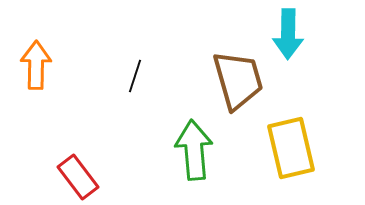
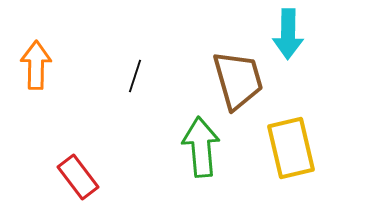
green arrow: moved 7 px right, 3 px up
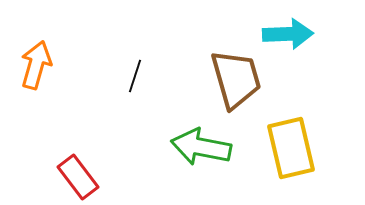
cyan arrow: rotated 93 degrees counterclockwise
orange arrow: rotated 15 degrees clockwise
brown trapezoid: moved 2 px left, 1 px up
green arrow: rotated 74 degrees counterclockwise
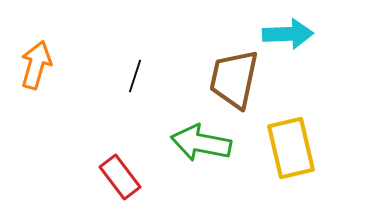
brown trapezoid: moved 2 px left; rotated 152 degrees counterclockwise
green arrow: moved 4 px up
red rectangle: moved 42 px right
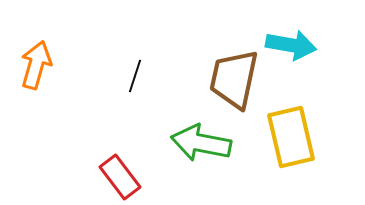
cyan arrow: moved 3 px right, 11 px down; rotated 12 degrees clockwise
yellow rectangle: moved 11 px up
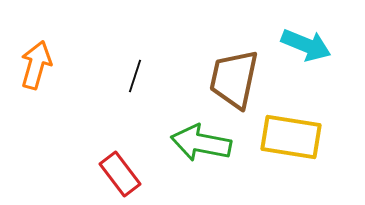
cyan arrow: moved 15 px right; rotated 12 degrees clockwise
yellow rectangle: rotated 68 degrees counterclockwise
red rectangle: moved 3 px up
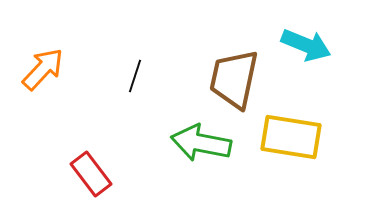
orange arrow: moved 7 px right, 4 px down; rotated 27 degrees clockwise
red rectangle: moved 29 px left
